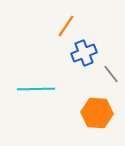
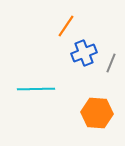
gray line: moved 11 px up; rotated 60 degrees clockwise
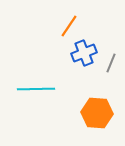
orange line: moved 3 px right
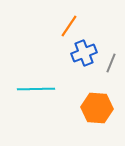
orange hexagon: moved 5 px up
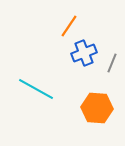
gray line: moved 1 px right
cyan line: rotated 30 degrees clockwise
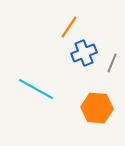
orange line: moved 1 px down
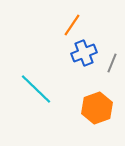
orange line: moved 3 px right, 2 px up
cyan line: rotated 15 degrees clockwise
orange hexagon: rotated 24 degrees counterclockwise
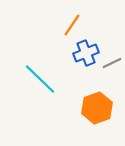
blue cross: moved 2 px right
gray line: rotated 42 degrees clockwise
cyan line: moved 4 px right, 10 px up
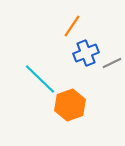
orange line: moved 1 px down
orange hexagon: moved 27 px left, 3 px up
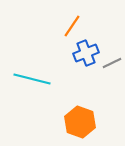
cyan line: moved 8 px left; rotated 30 degrees counterclockwise
orange hexagon: moved 10 px right, 17 px down; rotated 20 degrees counterclockwise
